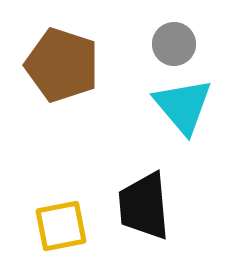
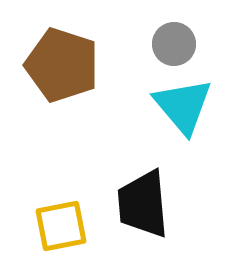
black trapezoid: moved 1 px left, 2 px up
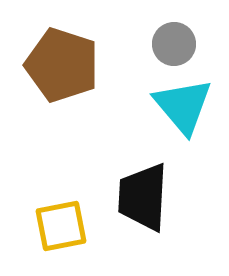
black trapezoid: moved 7 px up; rotated 8 degrees clockwise
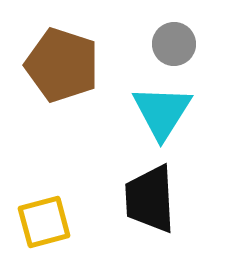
cyan triangle: moved 21 px left, 6 px down; rotated 12 degrees clockwise
black trapezoid: moved 7 px right, 2 px down; rotated 6 degrees counterclockwise
yellow square: moved 17 px left, 4 px up; rotated 4 degrees counterclockwise
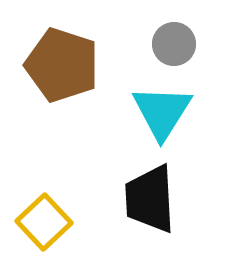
yellow square: rotated 28 degrees counterclockwise
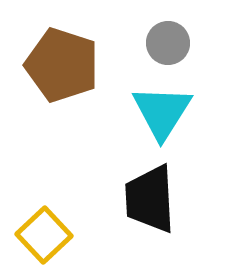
gray circle: moved 6 px left, 1 px up
yellow square: moved 13 px down
